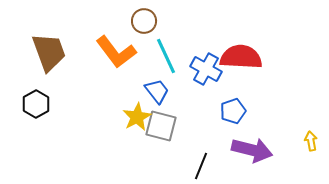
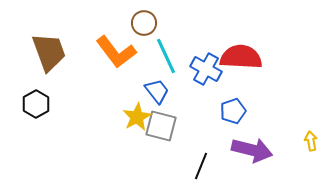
brown circle: moved 2 px down
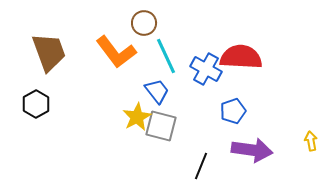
purple arrow: rotated 6 degrees counterclockwise
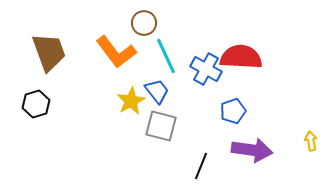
black hexagon: rotated 12 degrees clockwise
yellow star: moved 6 px left, 16 px up
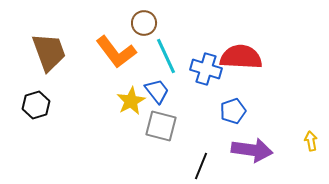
blue cross: rotated 12 degrees counterclockwise
black hexagon: moved 1 px down
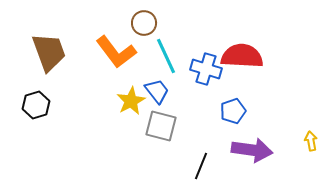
red semicircle: moved 1 px right, 1 px up
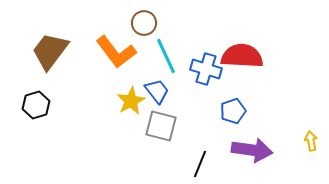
brown trapezoid: moved 1 px right, 1 px up; rotated 123 degrees counterclockwise
black line: moved 1 px left, 2 px up
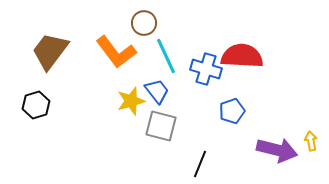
yellow star: rotated 12 degrees clockwise
blue pentagon: moved 1 px left
purple arrow: moved 25 px right; rotated 6 degrees clockwise
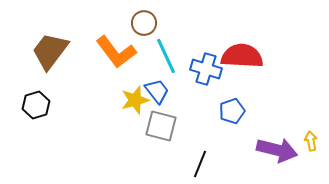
yellow star: moved 4 px right, 1 px up
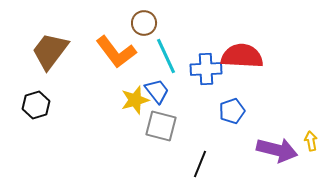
blue cross: rotated 20 degrees counterclockwise
